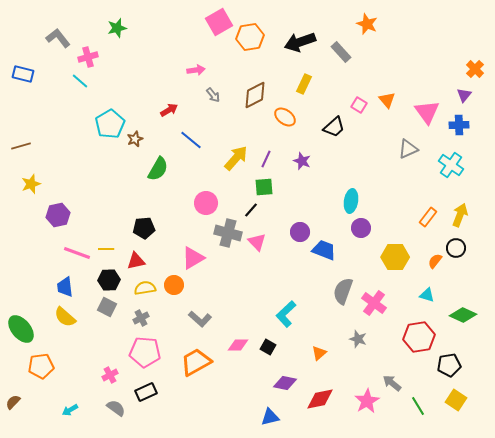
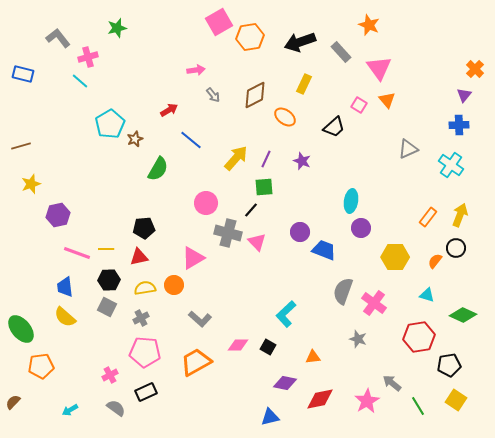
orange star at (367, 24): moved 2 px right, 1 px down
pink triangle at (427, 112): moved 48 px left, 44 px up
red triangle at (136, 261): moved 3 px right, 4 px up
orange triangle at (319, 353): moved 6 px left, 4 px down; rotated 35 degrees clockwise
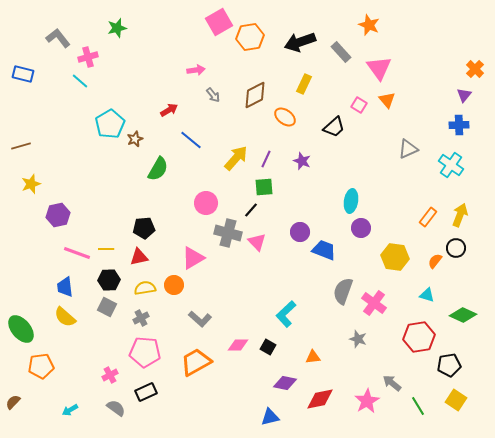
yellow hexagon at (395, 257): rotated 8 degrees clockwise
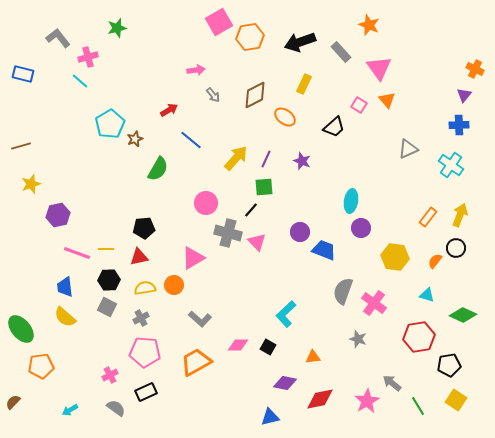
orange cross at (475, 69): rotated 18 degrees counterclockwise
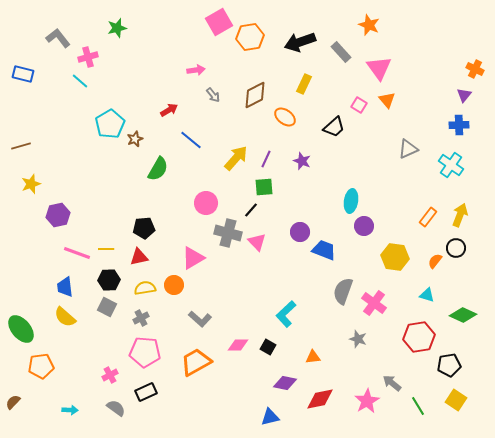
purple circle at (361, 228): moved 3 px right, 2 px up
cyan arrow at (70, 410): rotated 147 degrees counterclockwise
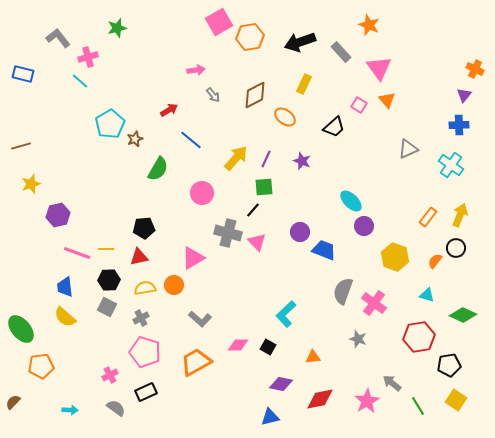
cyan ellipse at (351, 201): rotated 55 degrees counterclockwise
pink circle at (206, 203): moved 4 px left, 10 px up
black line at (251, 210): moved 2 px right
yellow hexagon at (395, 257): rotated 12 degrees clockwise
pink pentagon at (145, 352): rotated 12 degrees clockwise
purple diamond at (285, 383): moved 4 px left, 1 px down
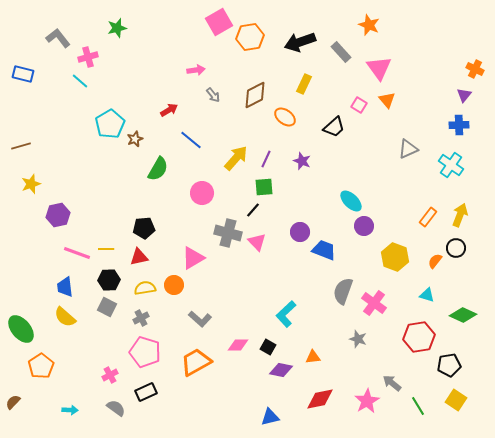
orange pentagon at (41, 366): rotated 25 degrees counterclockwise
purple diamond at (281, 384): moved 14 px up
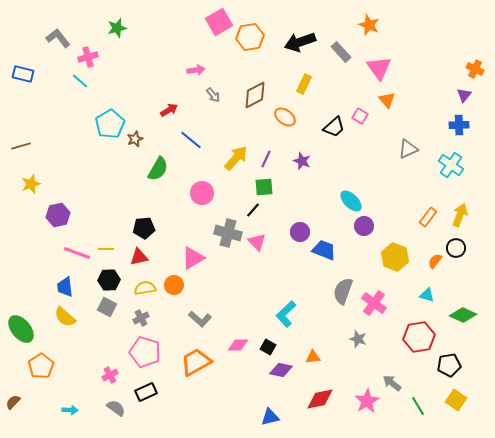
pink square at (359, 105): moved 1 px right, 11 px down
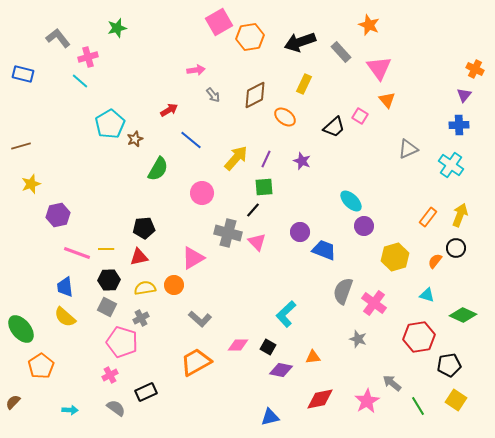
yellow hexagon at (395, 257): rotated 24 degrees clockwise
pink pentagon at (145, 352): moved 23 px left, 10 px up
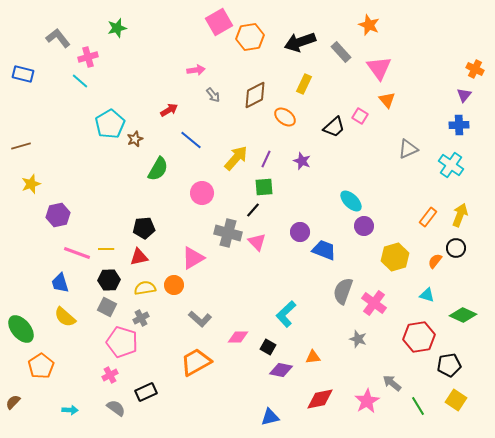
blue trapezoid at (65, 287): moved 5 px left, 4 px up; rotated 10 degrees counterclockwise
pink diamond at (238, 345): moved 8 px up
